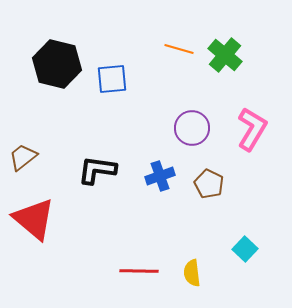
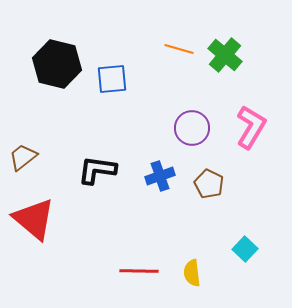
pink L-shape: moved 1 px left, 2 px up
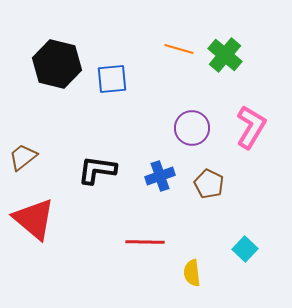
red line: moved 6 px right, 29 px up
